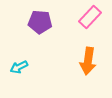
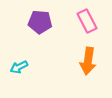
pink rectangle: moved 3 px left, 4 px down; rotated 70 degrees counterclockwise
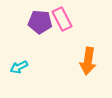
pink rectangle: moved 25 px left, 2 px up
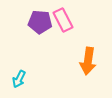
pink rectangle: moved 1 px right, 1 px down
cyan arrow: moved 12 px down; rotated 36 degrees counterclockwise
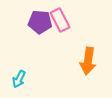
pink rectangle: moved 3 px left
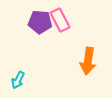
cyan arrow: moved 1 px left, 1 px down
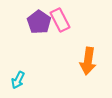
purple pentagon: moved 1 px left; rotated 30 degrees clockwise
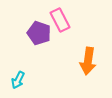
purple pentagon: moved 11 px down; rotated 15 degrees counterclockwise
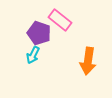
pink rectangle: rotated 25 degrees counterclockwise
cyan arrow: moved 15 px right, 25 px up
